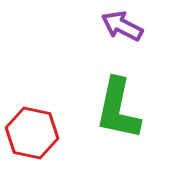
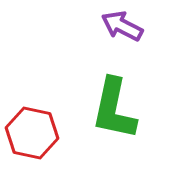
green L-shape: moved 4 px left
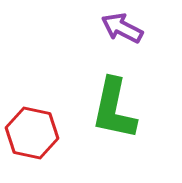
purple arrow: moved 2 px down
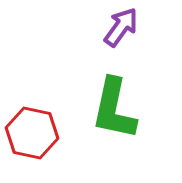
purple arrow: moved 1 px left, 1 px up; rotated 99 degrees clockwise
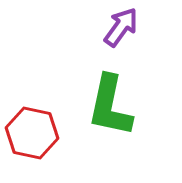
green L-shape: moved 4 px left, 3 px up
